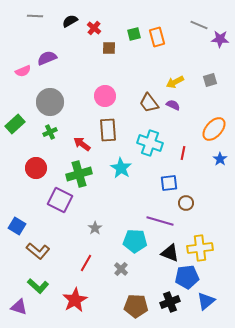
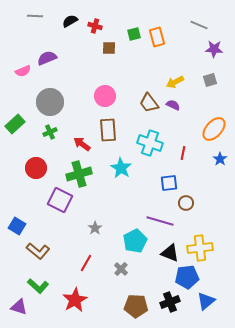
red cross at (94, 28): moved 1 px right, 2 px up; rotated 24 degrees counterclockwise
purple star at (220, 39): moved 6 px left, 10 px down
cyan pentagon at (135, 241): rotated 30 degrees counterclockwise
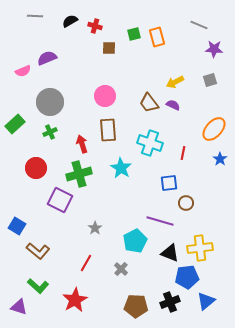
red arrow at (82, 144): rotated 36 degrees clockwise
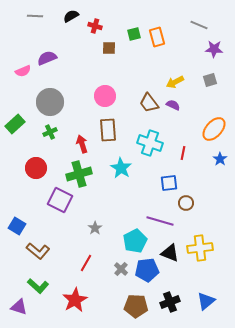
black semicircle at (70, 21): moved 1 px right, 5 px up
blue pentagon at (187, 277): moved 40 px left, 7 px up
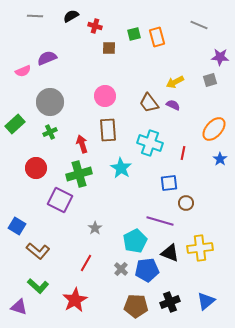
purple star at (214, 49): moved 6 px right, 8 px down
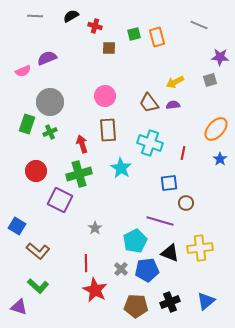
purple semicircle at (173, 105): rotated 32 degrees counterclockwise
green rectangle at (15, 124): moved 12 px right; rotated 30 degrees counterclockwise
orange ellipse at (214, 129): moved 2 px right
red circle at (36, 168): moved 3 px down
red line at (86, 263): rotated 30 degrees counterclockwise
red star at (75, 300): moved 20 px right, 10 px up; rotated 15 degrees counterclockwise
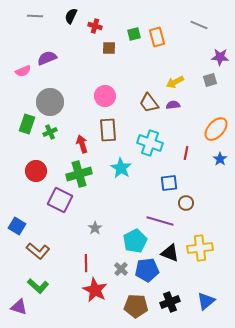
black semicircle at (71, 16): rotated 35 degrees counterclockwise
red line at (183, 153): moved 3 px right
